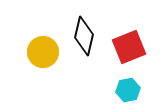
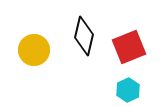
yellow circle: moved 9 px left, 2 px up
cyan hexagon: rotated 15 degrees counterclockwise
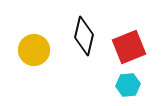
cyan hexagon: moved 5 px up; rotated 20 degrees clockwise
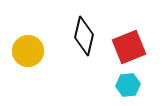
yellow circle: moved 6 px left, 1 px down
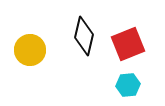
red square: moved 1 px left, 3 px up
yellow circle: moved 2 px right, 1 px up
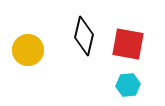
red square: rotated 32 degrees clockwise
yellow circle: moved 2 px left
